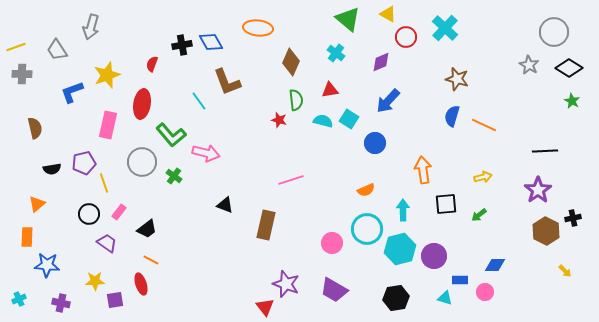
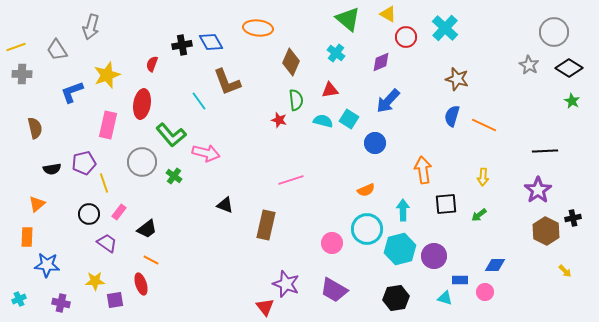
yellow arrow at (483, 177): rotated 108 degrees clockwise
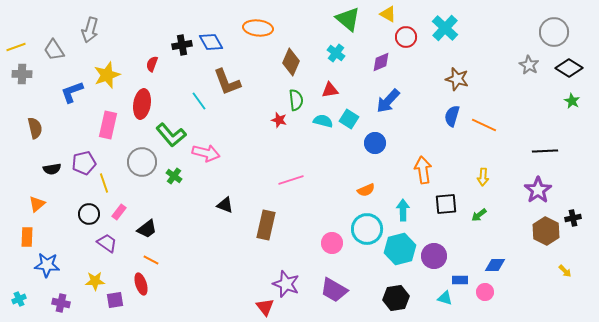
gray arrow at (91, 27): moved 1 px left, 3 px down
gray trapezoid at (57, 50): moved 3 px left
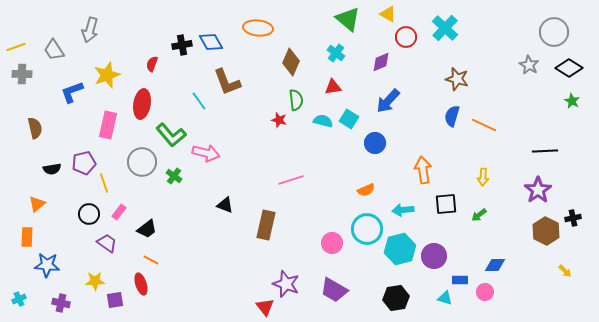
red triangle at (330, 90): moved 3 px right, 3 px up
cyan arrow at (403, 210): rotated 95 degrees counterclockwise
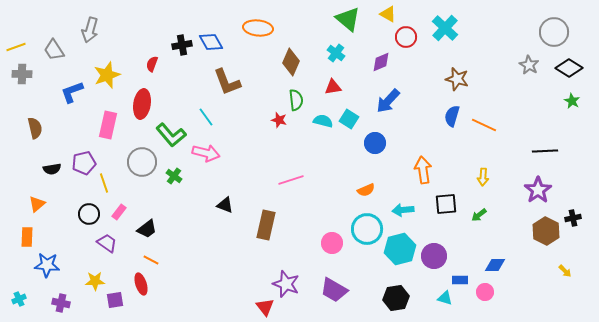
cyan line at (199, 101): moved 7 px right, 16 px down
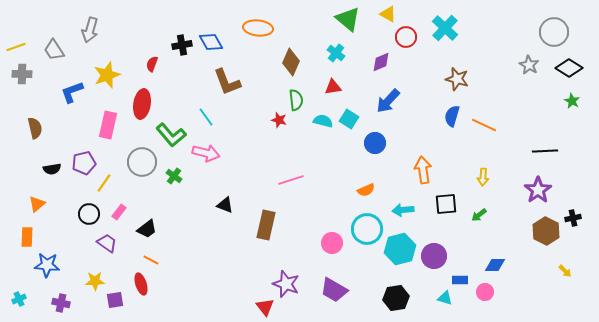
yellow line at (104, 183): rotated 54 degrees clockwise
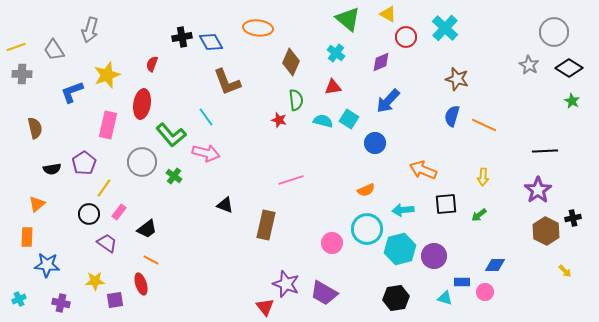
black cross at (182, 45): moved 8 px up
purple pentagon at (84, 163): rotated 20 degrees counterclockwise
orange arrow at (423, 170): rotated 60 degrees counterclockwise
yellow line at (104, 183): moved 5 px down
blue rectangle at (460, 280): moved 2 px right, 2 px down
purple trapezoid at (334, 290): moved 10 px left, 3 px down
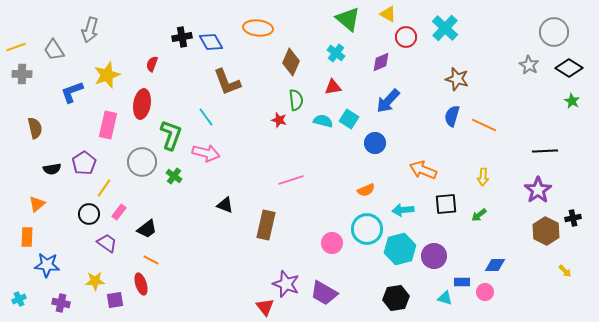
green L-shape at (171, 135): rotated 120 degrees counterclockwise
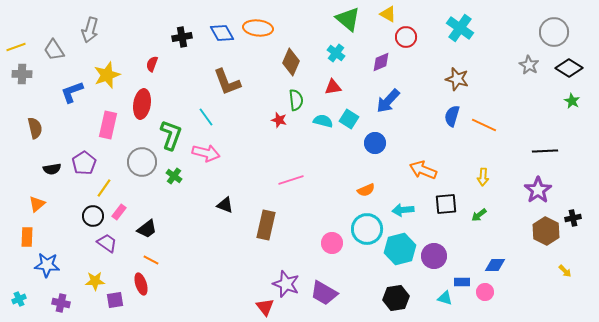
cyan cross at (445, 28): moved 15 px right; rotated 8 degrees counterclockwise
blue diamond at (211, 42): moved 11 px right, 9 px up
black circle at (89, 214): moved 4 px right, 2 px down
